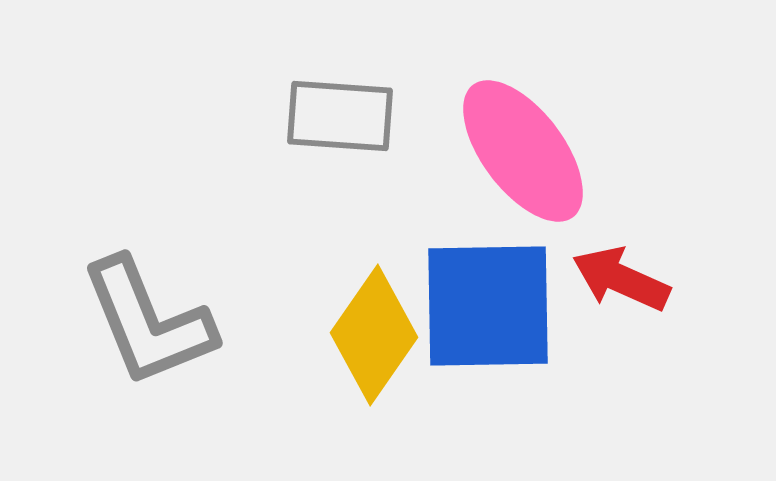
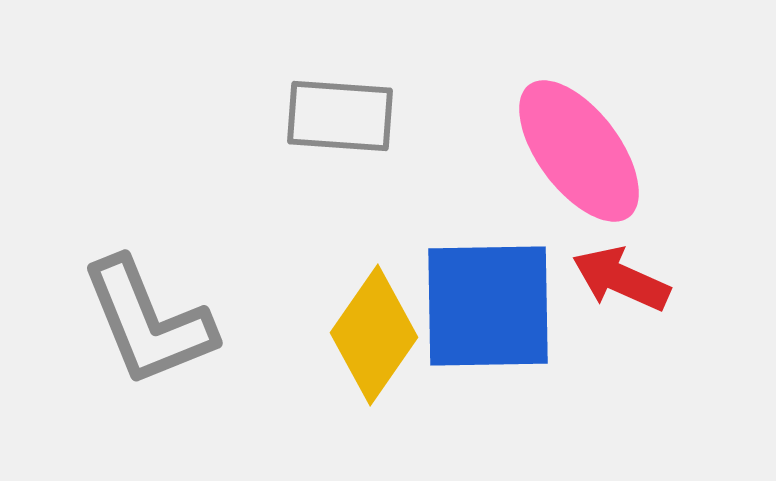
pink ellipse: moved 56 px right
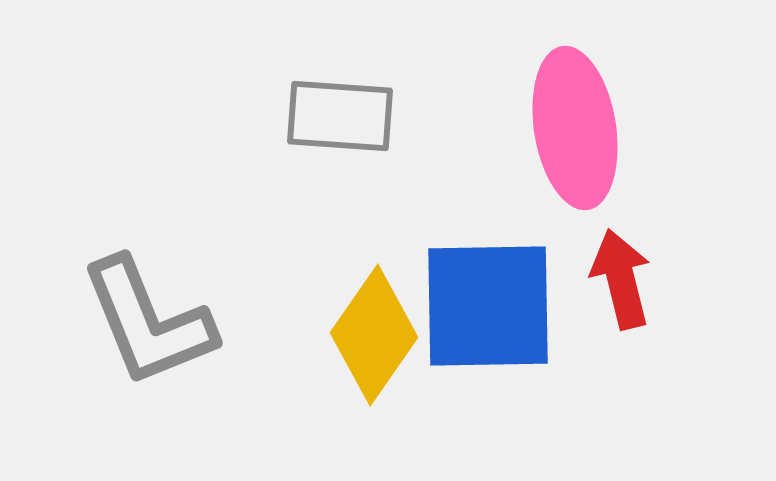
pink ellipse: moved 4 px left, 23 px up; rotated 28 degrees clockwise
red arrow: rotated 52 degrees clockwise
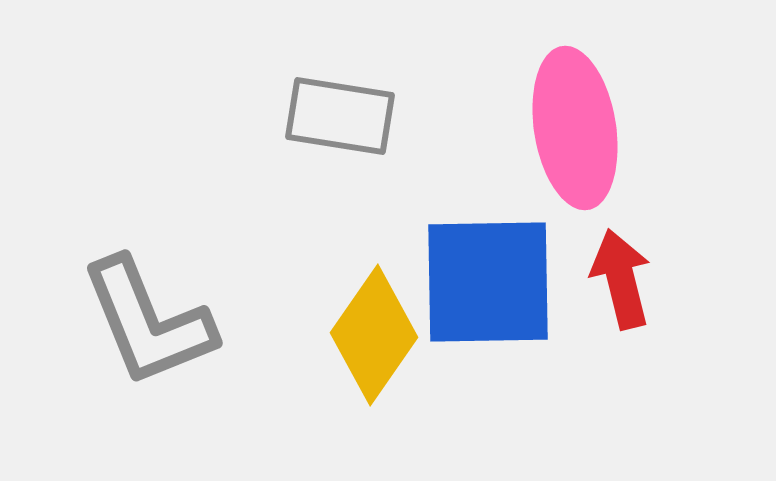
gray rectangle: rotated 5 degrees clockwise
blue square: moved 24 px up
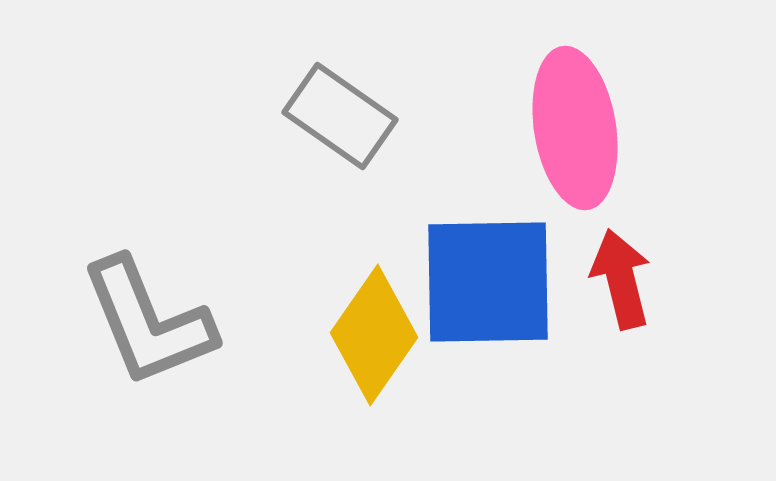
gray rectangle: rotated 26 degrees clockwise
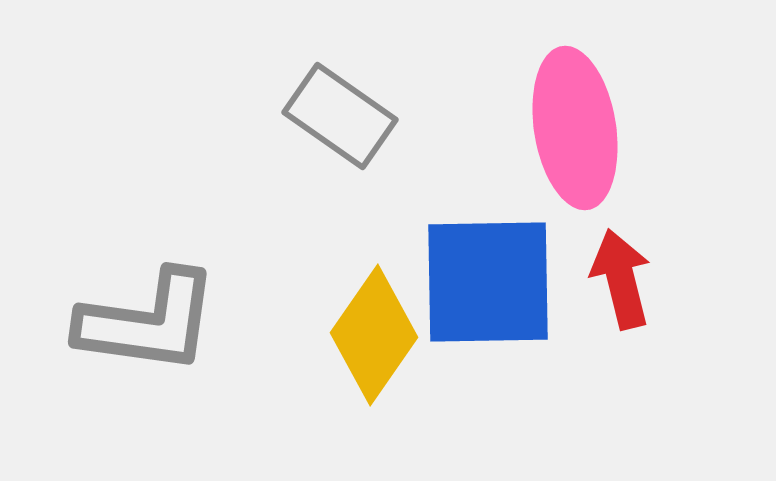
gray L-shape: rotated 60 degrees counterclockwise
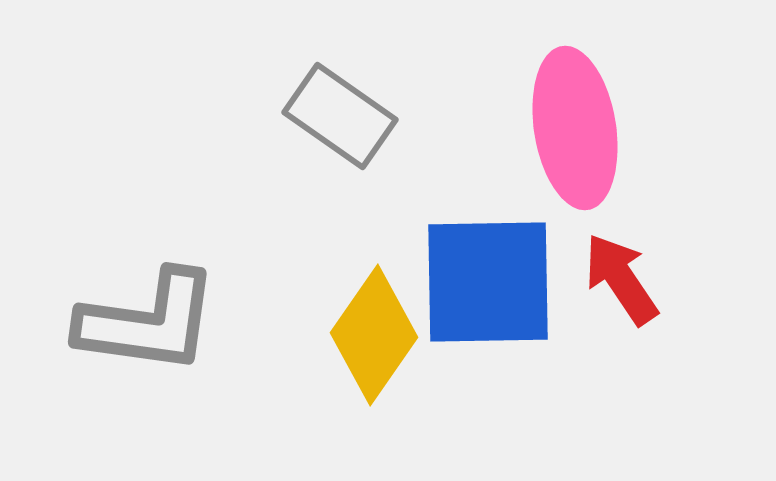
red arrow: rotated 20 degrees counterclockwise
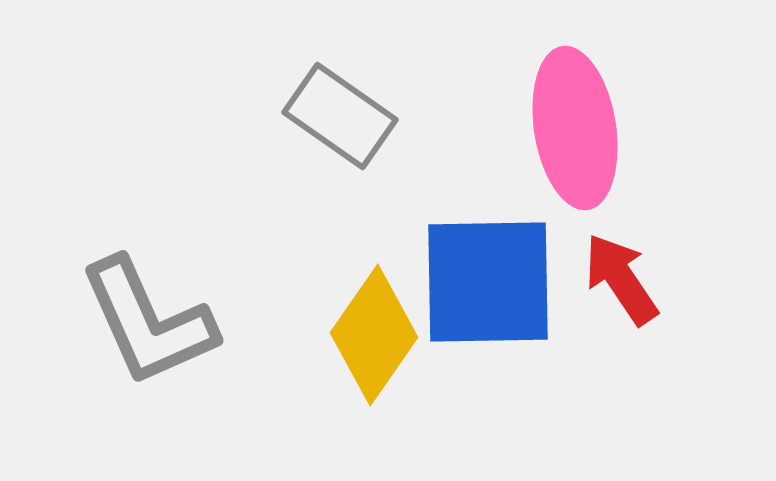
gray L-shape: rotated 58 degrees clockwise
